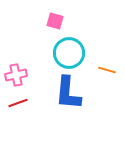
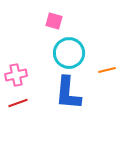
pink square: moved 1 px left
orange line: rotated 30 degrees counterclockwise
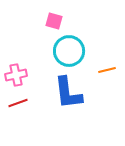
cyan circle: moved 2 px up
blue L-shape: rotated 12 degrees counterclockwise
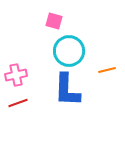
blue L-shape: moved 1 px left, 3 px up; rotated 9 degrees clockwise
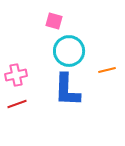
red line: moved 1 px left, 1 px down
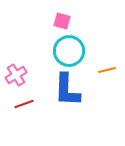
pink square: moved 8 px right
pink cross: rotated 20 degrees counterclockwise
red line: moved 7 px right
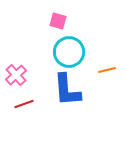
pink square: moved 4 px left
cyan circle: moved 1 px down
pink cross: rotated 10 degrees counterclockwise
blue L-shape: rotated 6 degrees counterclockwise
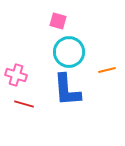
pink cross: rotated 30 degrees counterclockwise
red line: rotated 36 degrees clockwise
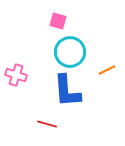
cyan circle: moved 1 px right
orange line: rotated 12 degrees counterclockwise
blue L-shape: moved 1 px down
red line: moved 23 px right, 20 px down
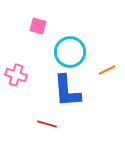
pink square: moved 20 px left, 5 px down
